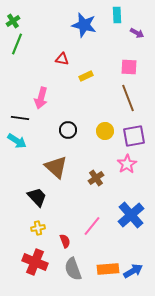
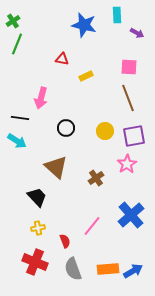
black circle: moved 2 px left, 2 px up
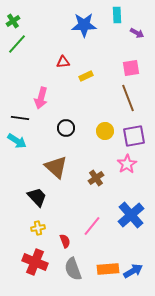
blue star: rotated 15 degrees counterclockwise
green line: rotated 20 degrees clockwise
red triangle: moved 1 px right, 3 px down; rotated 16 degrees counterclockwise
pink square: moved 2 px right, 1 px down; rotated 12 degrees counterclockwise
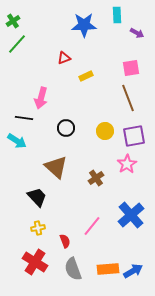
red triangle: moved 1 px right, 4 px up; rotated 16 degrees counterclockwise
black line: moved 4 px right
red cross: rotated 10 degrees clockwise
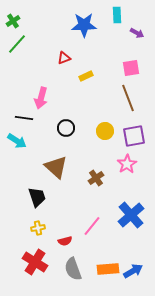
black trapezoid: rotated 25 degrees clockwise
red semicircle: rotated 96 degrees clockwise
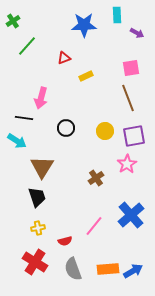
green line: moved 10 px right, 2 px down
brown triangle: moved 14 px left; rotated 20 degrees clockwise
pink line: moved 2 px right
